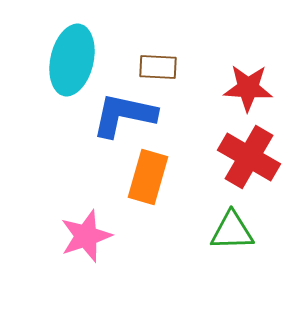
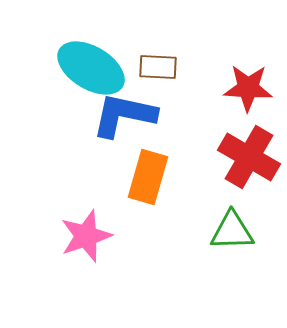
cyan ellipse: moved 19 px right, 8 px down; rotated 72 degrees counterclockwise
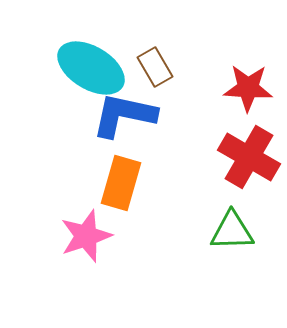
brown rectangle: moved 3 px left; rotated 57 degrees clockwise
orange rectangle: moved 27 px left, 6 px down
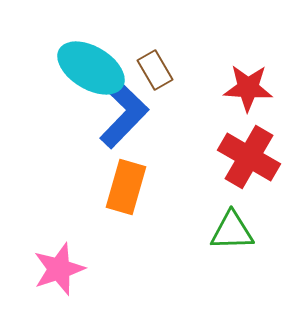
brown rectangle: moved 3 px down
blue L-shape: rotated 122 degrees clockwise
orange rectangle: moved 5 px right, 4 px down
pink star: moved 27 px left, 33 px down
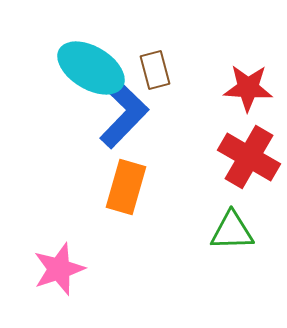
brown rectangle: rotated 15 degrees clockwise
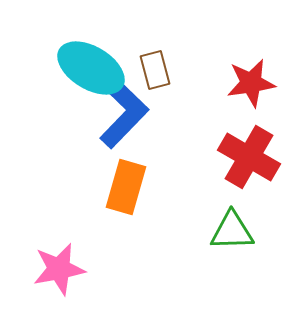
red star: moved 3 px right, 5 px up; rotated 12 degrees counterclockwise
pink star: rotated 8 degrees clockwise
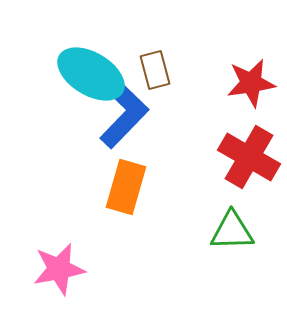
cyan ellipse: moved 6 px down
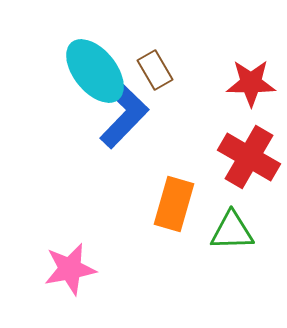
brown rectangle: rotated 15 degrees counterclockwise
cyan ellipse: moved 4 px right, 3 px up; rotated 20 degrees clockwise
red star: rotated 9 degrees clockwise
orange rectangle: moved 48 px right, 17 px down
pink star: moved 11 px right
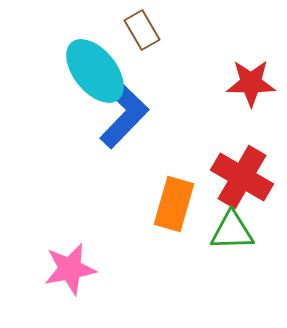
brown rectangle: moved 13 px left, 40 px up
red cross: moved 7 px left, 20 px down
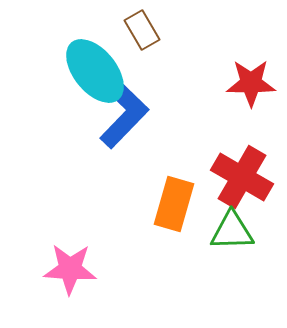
pink star: rotated 14 degrees clockwise
